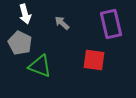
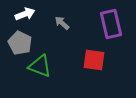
white arrow: rotated 96 degrees counterclockwise
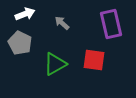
green triangle: moved 15 px right, 2 px up; rotated 50 degrees counterclockwise
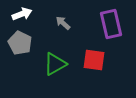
white arrow: moved 3 px left
gray arrow: moved 1 px right
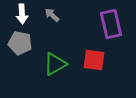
white arrow: rotated 108 degrees clockwise
gray arrow: moved 11 px left, 8 px up
gray pentagon: rotated 15 degrees counterclockwise
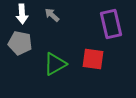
red square: moved 1 px left, 1 px up
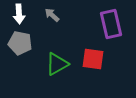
white arrow: moved 3 px left
green triangle: moved 2 px right
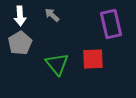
white arrow: moved 1 px right, 2 px down
gray pentagon: rotated 30 degrees clockwise
red square: rotated 10 degrees counterclockwise
green triangle: rotated 40 degrees counterclockwise
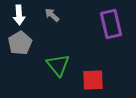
white arrow: moved 1 px left, 1 px up
red square: moved 21 px down
green triangle: moved 1 px right, 1 px down
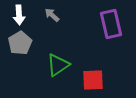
green triangle: rotated 35 degrees clockwise
